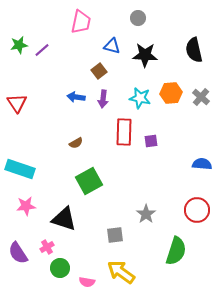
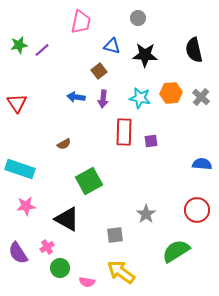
brown semicircle: moved 12 px left, 1 px down
black triangle: moved 3 px right; rotated 12 degrees clockwise
green semicircle: rotated 140 degrees counterclockwise
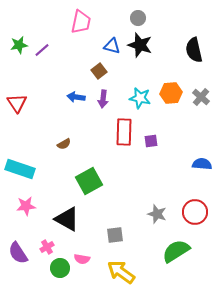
black star: moved 5 px left, 10 px up; rotated 15 degrees clockwise
red circle: moved 2 px left, 2 px down
gray star: moved 11 px right; rotated 18 degrees counterclockwise
pink semicircle: moved 5 px left, 23 px up
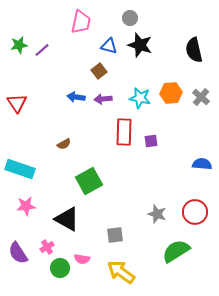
gray circle: moved 8 px left
blue triangle: moved 3 px left
purple arrow: rotated 78 degrees clockwise
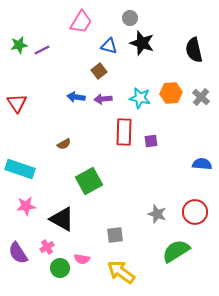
pink trapezoid: rotated 20 degrees clockwise
black star: moved 2 px right, 2 px up
purple line: rotated 14 degrees clockwise
black triangle: moved 5 px left
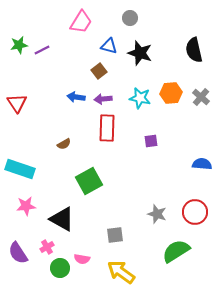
black star: moved 2 px left, 10 px down
red rectangle: moved 17 px left, 4 px up
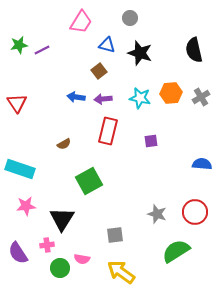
blue triangle: moved 2 px left, 1 px up
gray cross: rotated 18 degrees clockwise
red rectangle: moved 1 px right, 3 px down; rotated 12 degrees clockwise
black triangle: rotated 32 degrees clockwise
pink cross: moved 2 px up; rotated 24 degrees clockwise
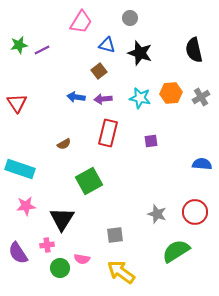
red rectangle: moved 2 px down
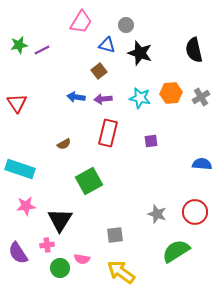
gray circle: moved 4 px left, 7 px down
black triangle: moved 2 px left, 1 px down
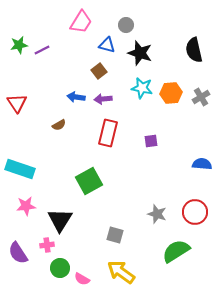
cyan star: moved 2 px right, 10 px up
brown semicircle: moved 5 px left, 19 px up
gray square: rotated 24 degrees clockwise
pink semicircle: moved 20 px down; rotated 21 degrees clockwise
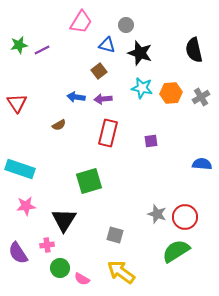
green square: rotated 12 degrees clockwise
red circle: moved 10 px left, 5 px down
black triangle: moved 4 px right
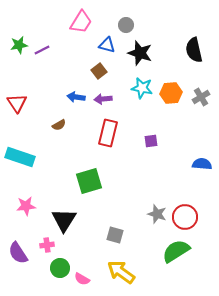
cyan rectangle: moved 12 px up
